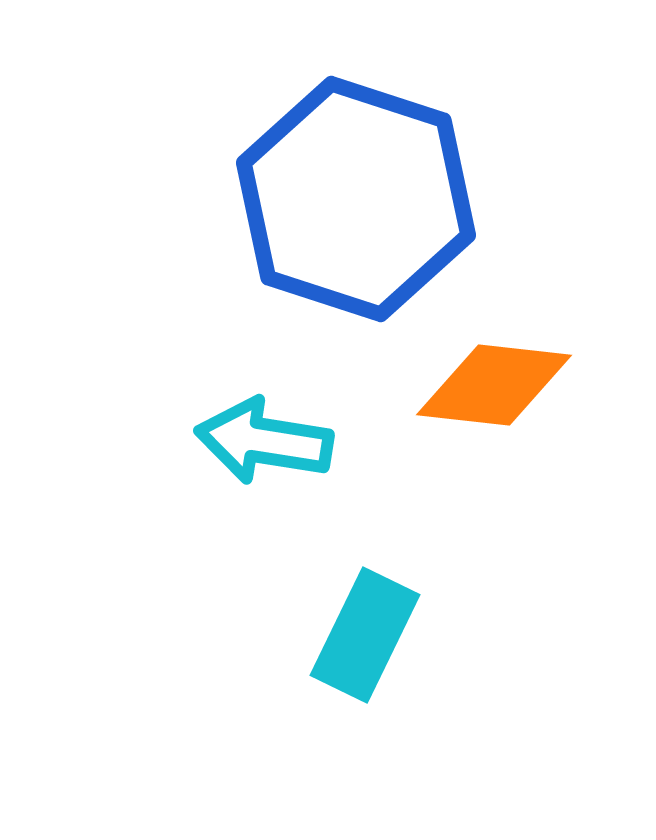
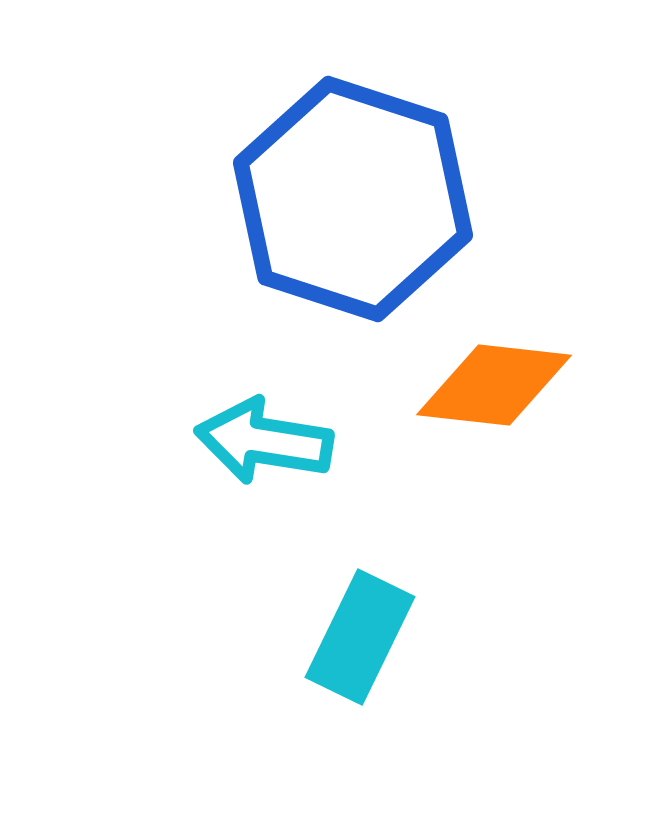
blue hexagon: moved 3 px left
cyan rectangle: moved 5 px left, 2 px down
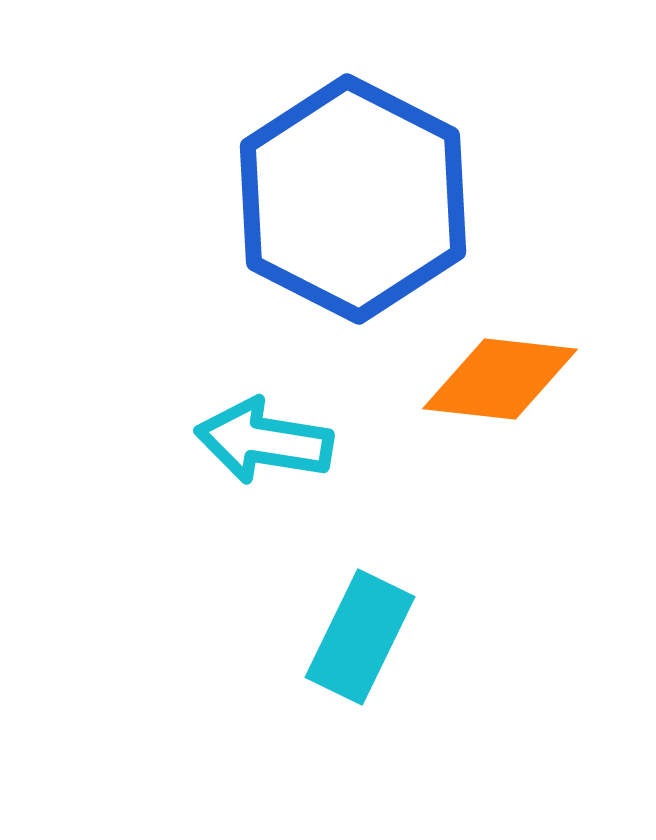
blue hexagon: rotated 9 degrees clockwise
orange diamond: moved 6 px right, 6 px up
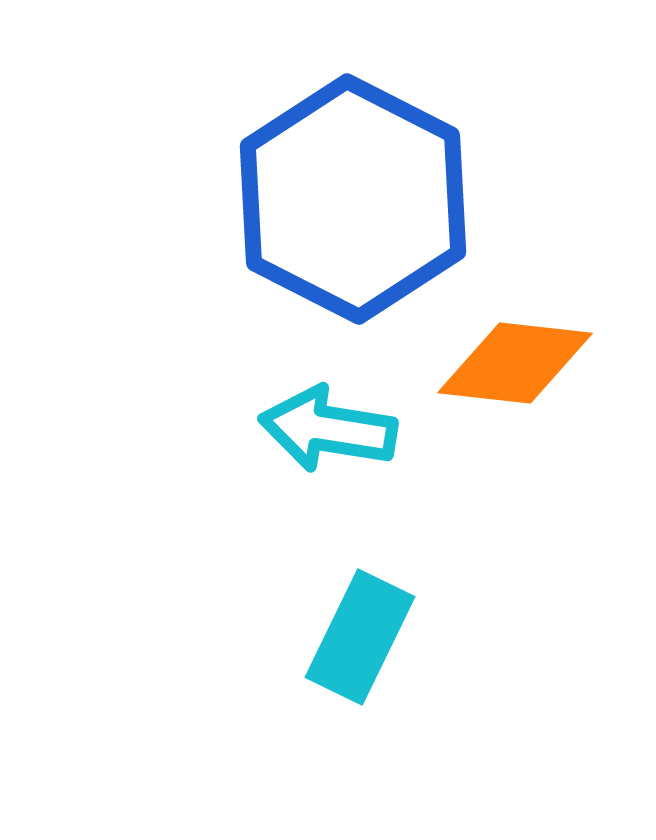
orange diamond: moved 15 px right, 16 px up
cyan arrow: moved 64 px right, 12 px up
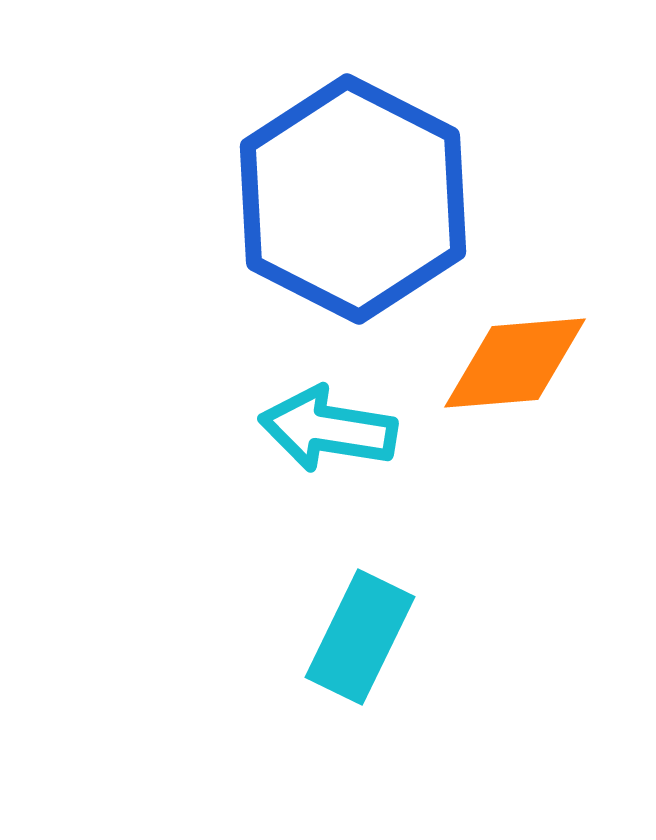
orange diamond: rotated 11 degrees counterclockwise
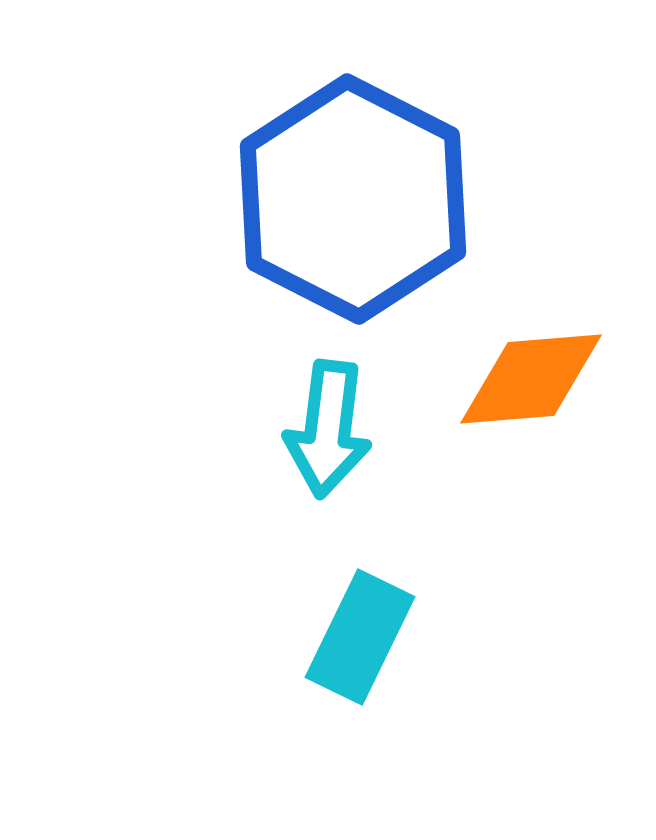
orange diamond: moved 16 px right, 16 px down
cyan arrow: rotated 92 degrees counterclockwise
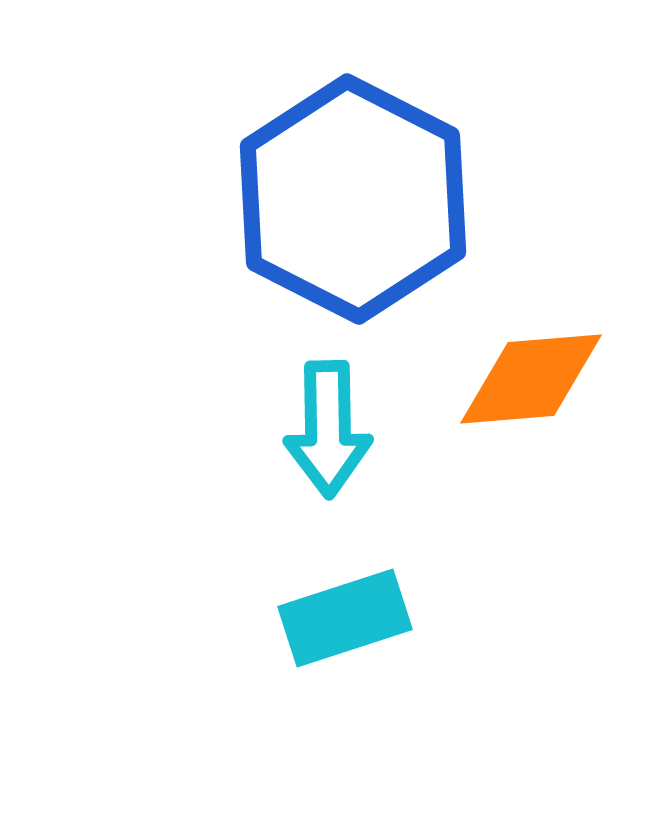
cyan arrow: rotated 8 degrees counterclockwise
cyan rectangle: moved 15 px left, 19 px up; rotated 46 degrees clockwise
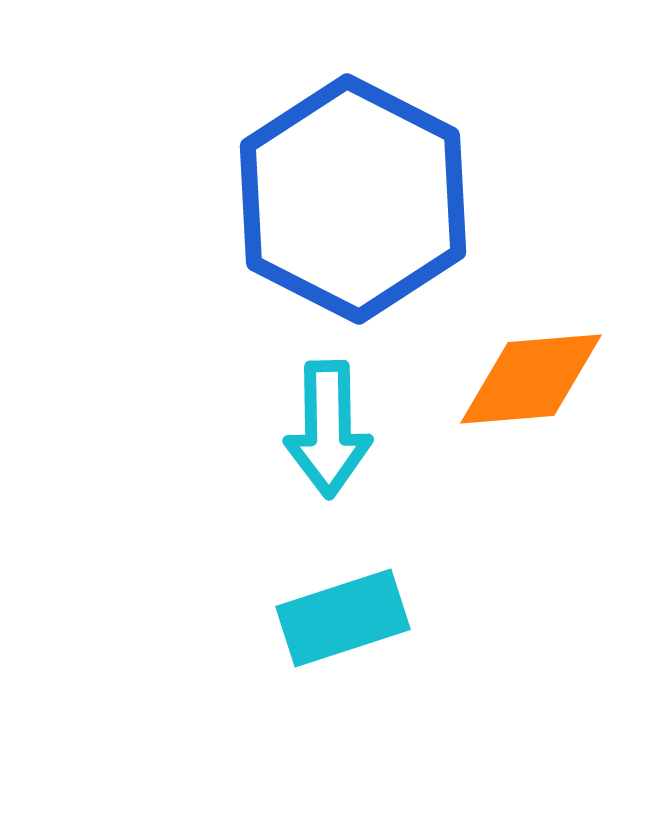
cyan rectangle: moved 2 px left
